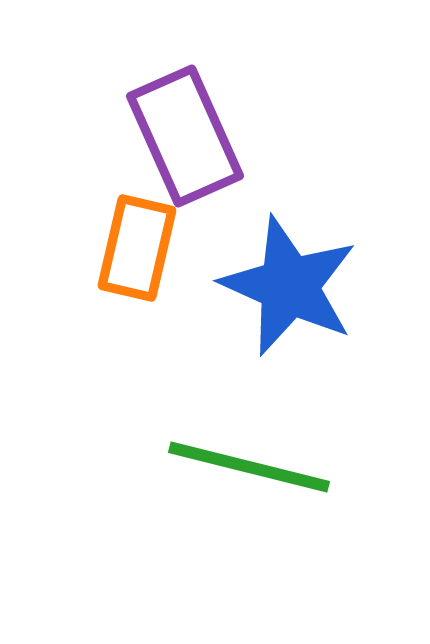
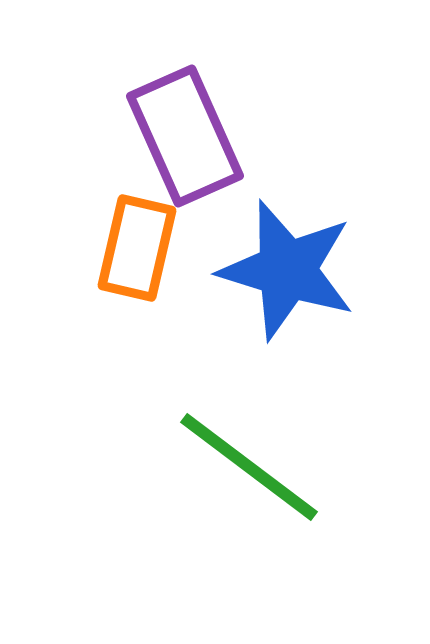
blue star: moved 2 px left, 16 px up; rotated 7 degrees counterclockwise
green line: rotated 23 degrees clockwise
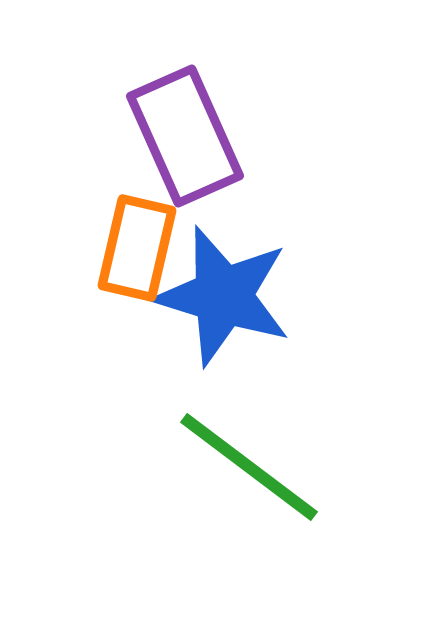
blue star: moved 64 px left, 26 px down
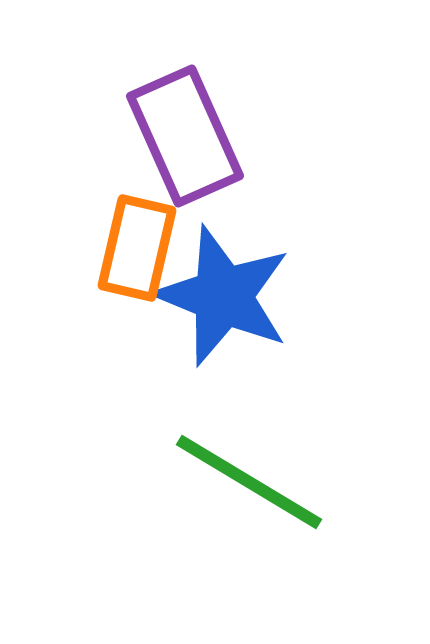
blue star: rotated 5 degrees clockwise
green line: moved 15 px down; rotated 6 degrees counterclockwise
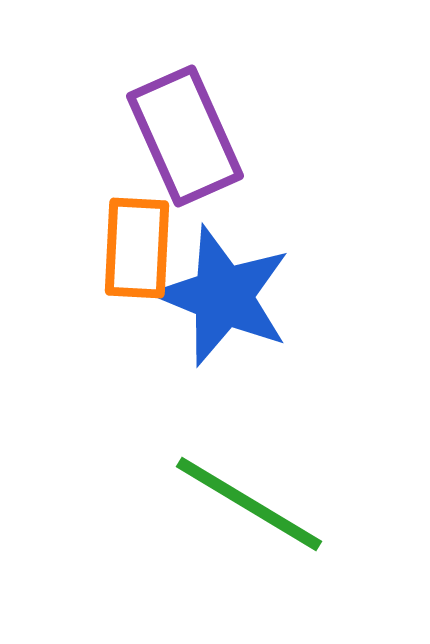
orange rectangle: rotated 10 degrees counterclockwise
green line: moved 22 px down
